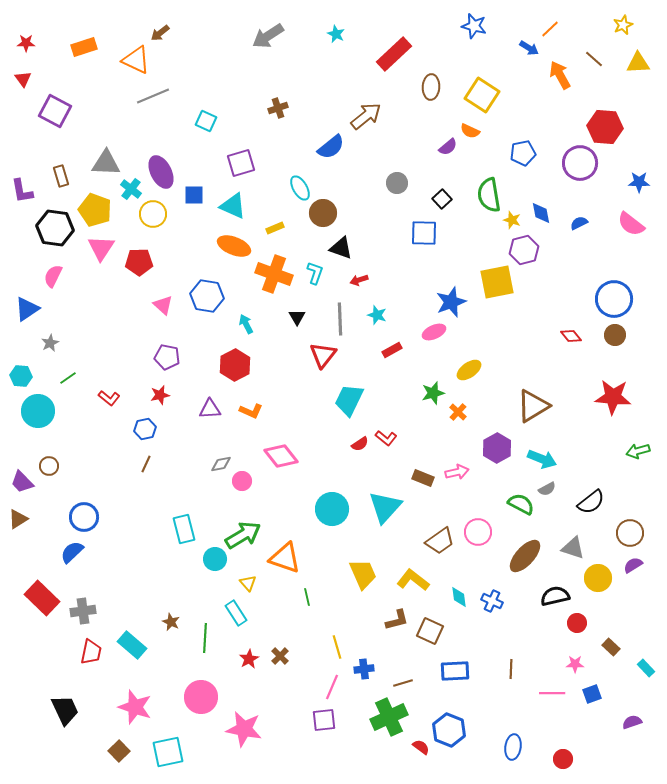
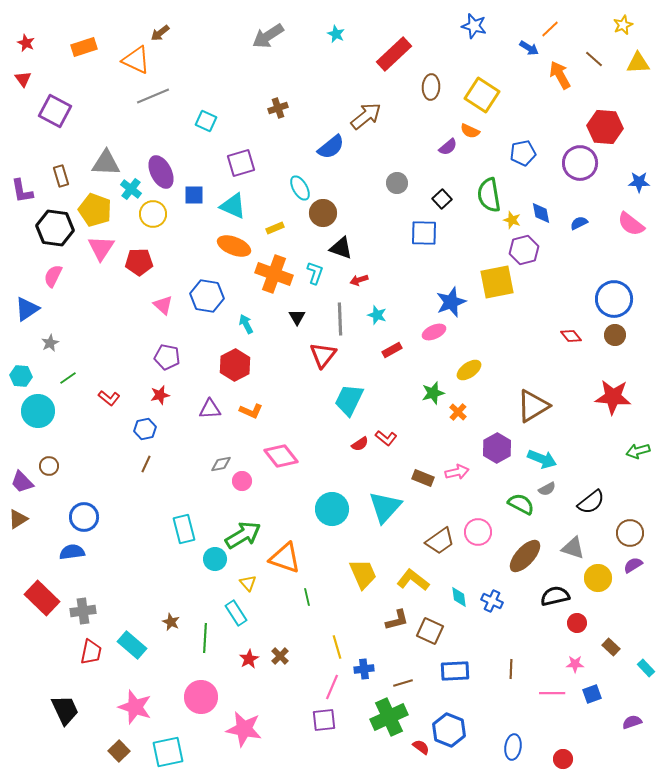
red star at (26, 43): rotated 24 degrees clockwise
blue semicircle at (72, 552): rotated 35 degrees clockwise
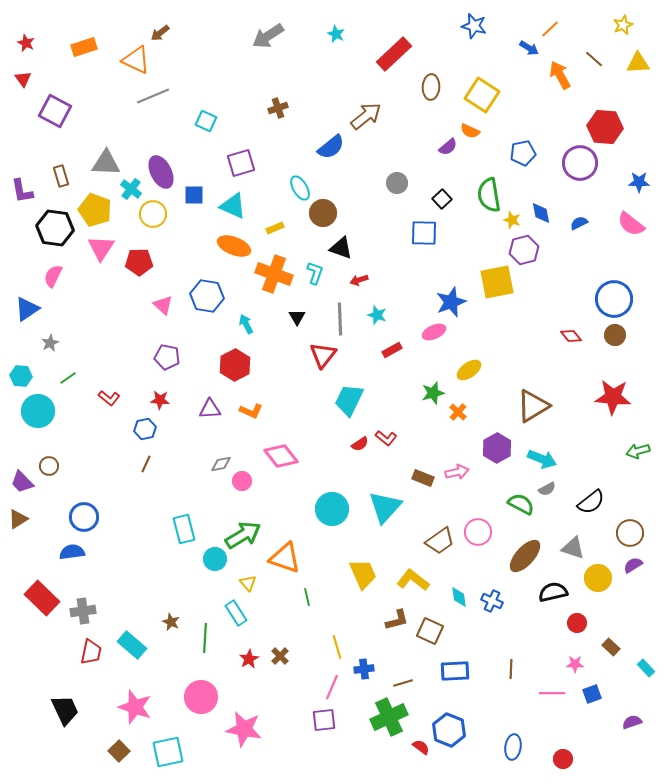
red star at (160, 395): moved 5 px down; rotated 18 degrees clockwise
black semicircle at (555, 596): moved 2 px left, 4 px up
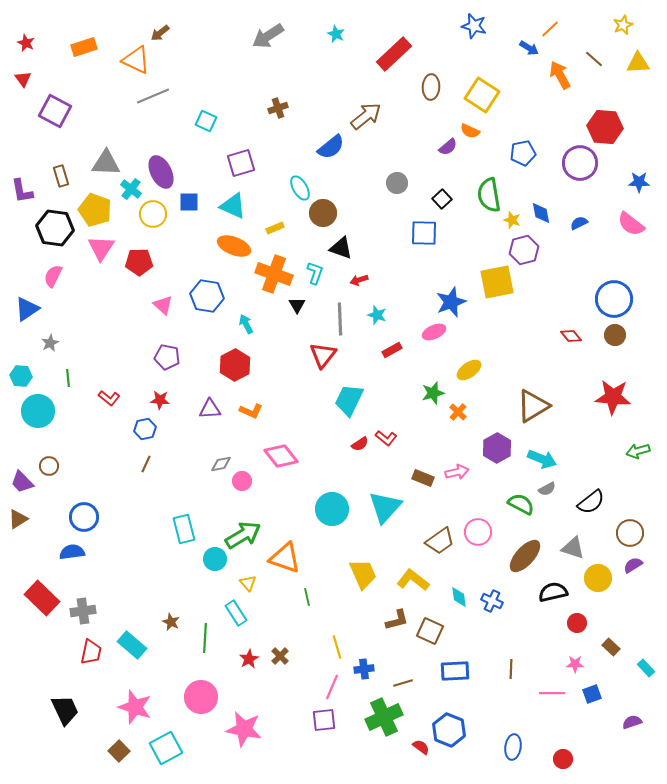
blue square at (194, 195): moved 5 px left, 7 px down
black triangle at (297, 317): moved 12 px up
green line at (68, 378): rotated 60 degrees counterclockwise
green cross at (389, 717): moved 5 px left
cyan square at (168, 752): moved 2 px left, 4 px up; rotated 16 degrees counterclockwise
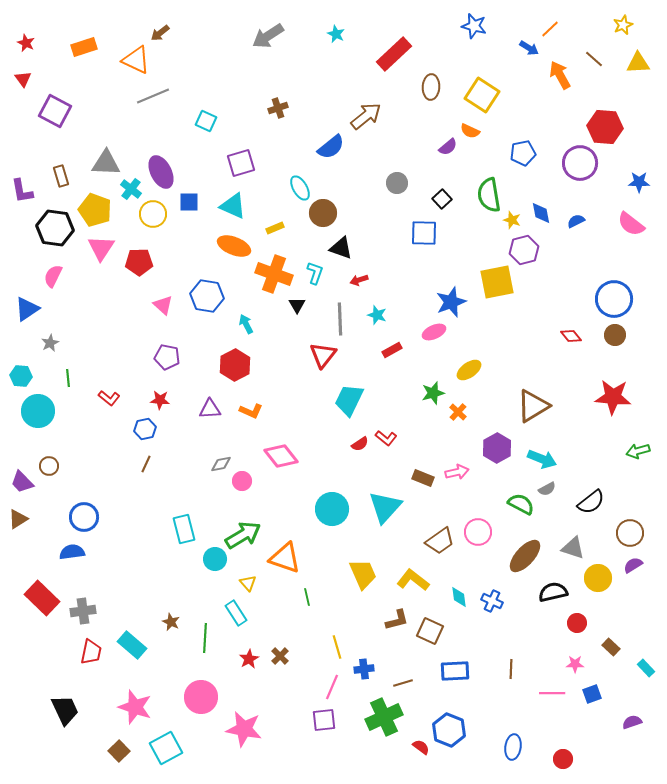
blue semicircle at (579, 223): moved 3 px left, 2 px up
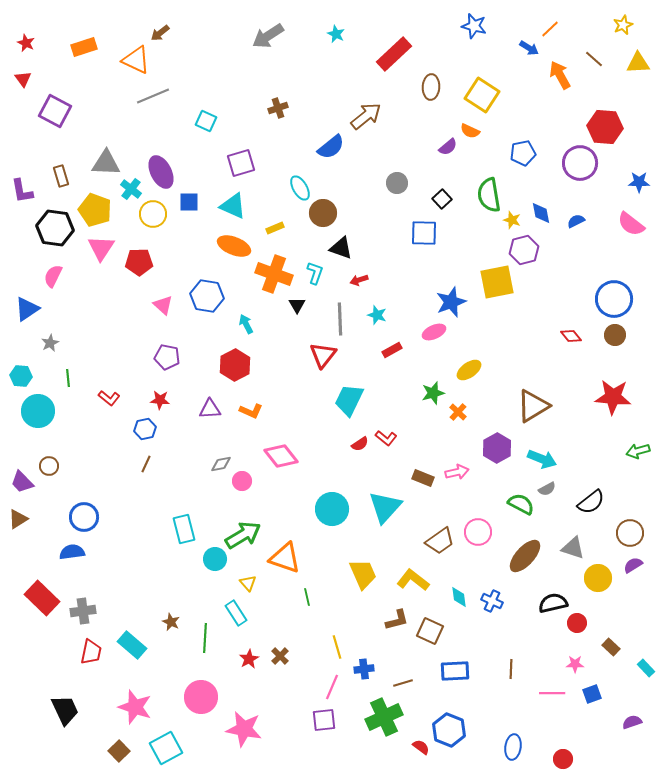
black semicircle at (553, 592): moved 11 px down
